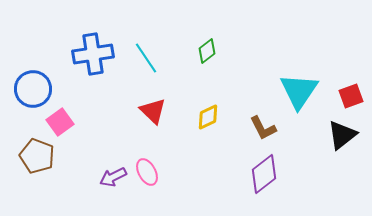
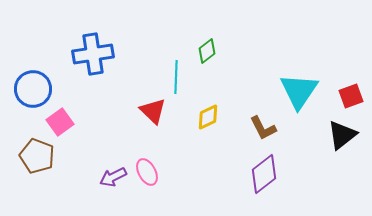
cyan line: moved 30 px right, 19 px down; rotated 36 degrees clockwise
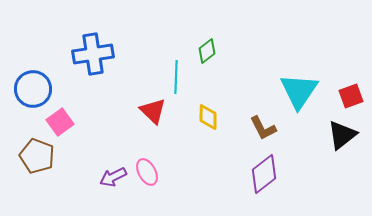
yellow diamond: rotated 64 degrees counterclockwise
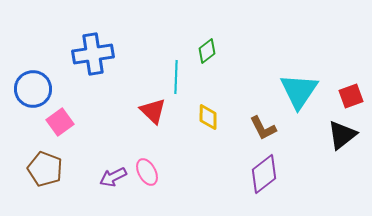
brown pentagon: moved 8 px right, 13 px down
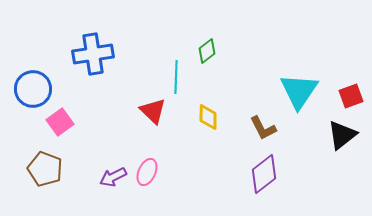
pink ellipse: rotated 52 degrees clockwise
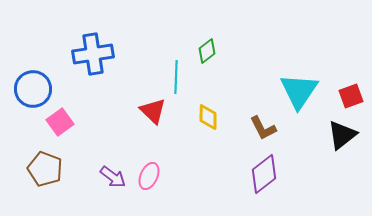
pink ellipse: moved 2 px right, 4 px down
purple arrow: rotated 116 degrees counterclockwise
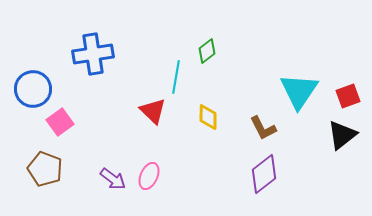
cyan line: rotated 8 degrees clockwise
red square: moved 3 px left
purple arrow: moved 2 px down
